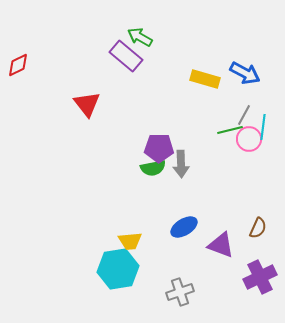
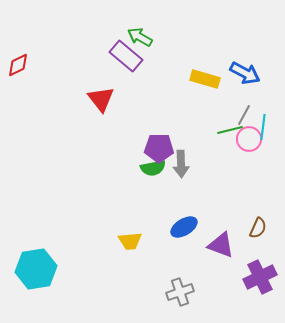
red triangle: moved 14 px right, 5 px up
cyan hexagon: moved 82 px left
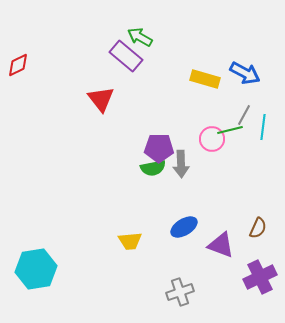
pink circle: moved 37 px left
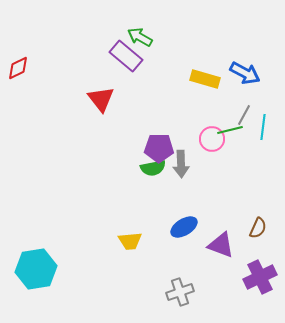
red diamond: moved 3 px down
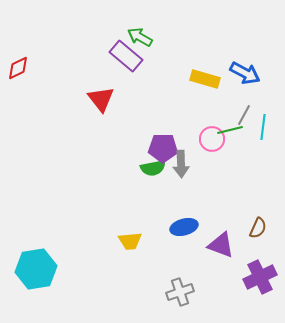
purple pentagon: moved 4 px right
blue ellipse: rotated 16 degrees clockwise
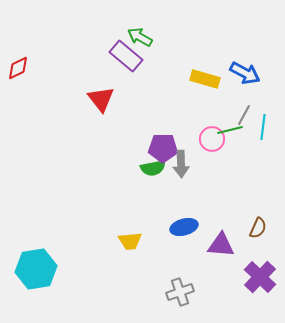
purple triangle: rotated 16 degrees counterclockwise
purple cross: rotated 20 degrees counterclockwise
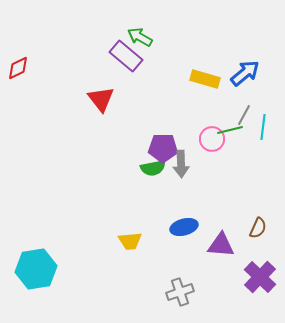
blue arrow: rotated 68 degrees counterclockwise
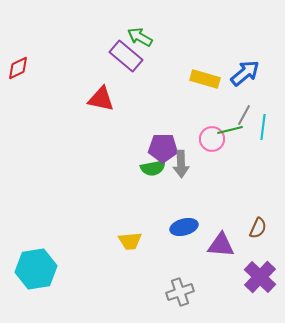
red triangle: rotated 40 degrees counterclockwise
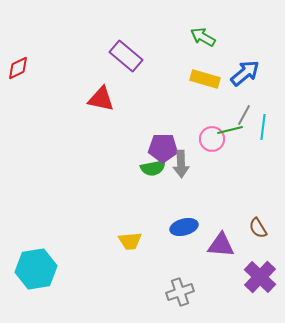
green arrow: moved 63 px right
brown semicircle: rotated 125 degrees clockwise
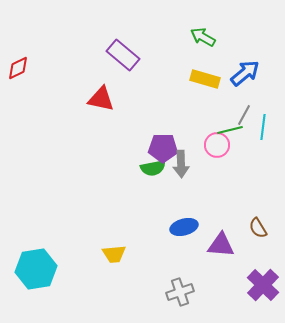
purple rectangle: moved 3 px left, 1 px up
pink circle: moved 5 px right, 6 px down
yellow trapezoid: moved 16 px left, 13 px down
purple cross: moved 3 px right, 8 px down
